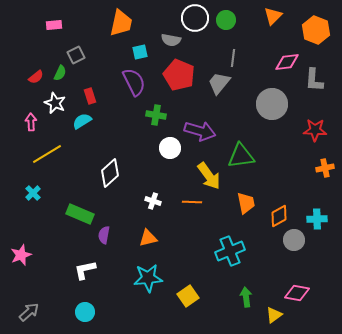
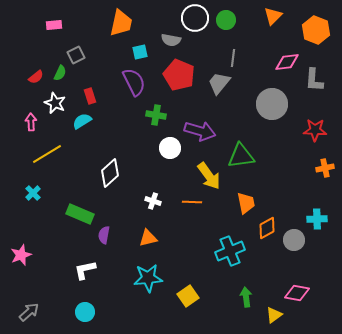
orange diamond at (279, 216): moved 12 px left, 12 px down
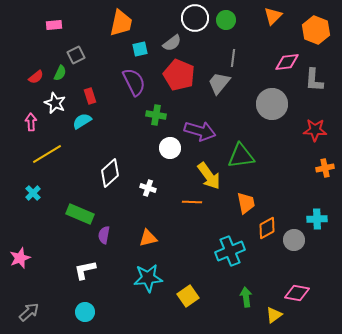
gray semicircle at (171, 40): moved 1 px right, 3 px down; rotated 48 degrees counterclockwise
cyan square at (140, 52): moved 3 px up
white cross at (153, 201): moved 5 px left, 13 px up
pink star at (21, 255): moved 1 px left, 3 px down
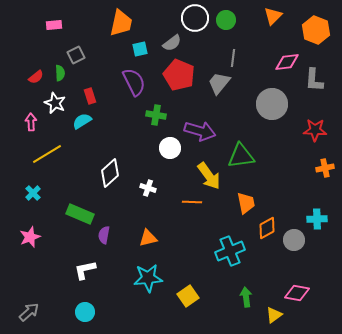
green semicircle at (60, 73): rotated 28 degrees counterclockwise
pink star at (20, 258): moved 10 px right, 21 px up
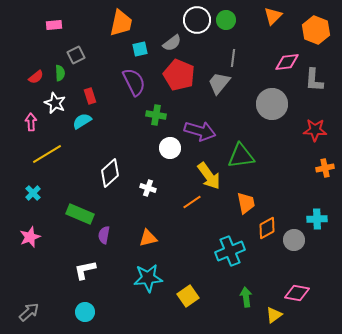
white circle at (195, 18): moved 2 px right, 2 px down
orange line at (192, 202): rotated 36 degrees counterclockwise
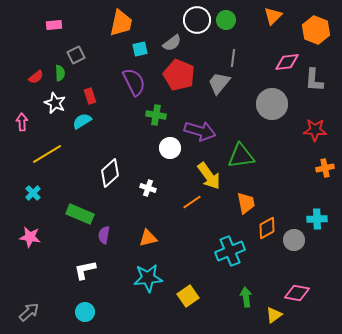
pink arrow at (31, 122): moved 9 px left
pink star at (30, 237): rotated 30 degrees clockwise
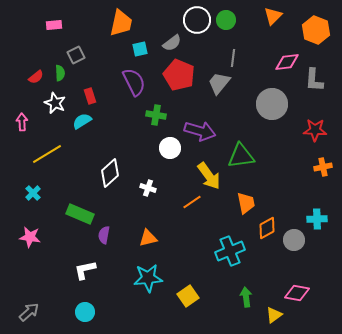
orange cross at (325, 168): moved 2 px left, 1 px up
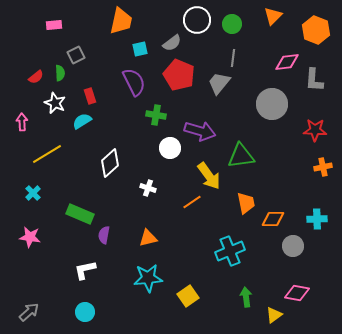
green circle at (226, 20): moved 6 px right, 4 px down
orange trapezoid at (121, 23): moved 2 px up
white diamond at (110, 173): moved 10 px up
orange diamond at (267, 228): moved 6 px right, 9 px up; rotated 30 degrees clockwise
gray circle at (294, 240): moved 1 px left, 6 px down
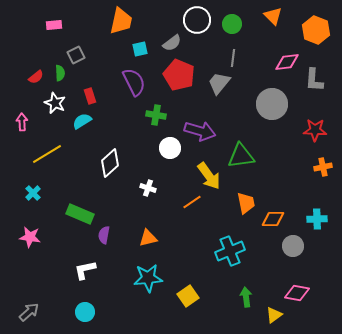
orange triangle at (273, 16): rotated 30 degrees counterclockwise
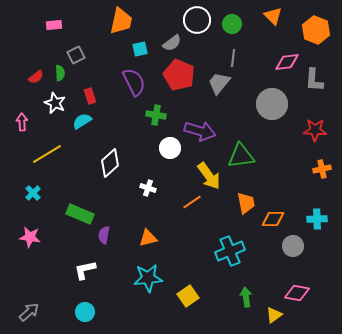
orange cross at (323, 167): moved 1 px left, 2 px down
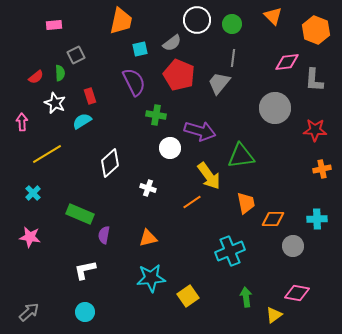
gray circle at (272, 104): moved 3 px right, 4 px down
cyan star at (148, 278): moved 3 px right
